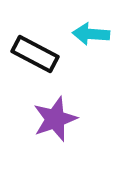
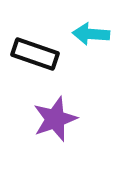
black rectangle: rotated 9 degrees counterclockwise
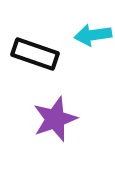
cyan arrow: moved 2 px right, 1 px down; rotated 12 degrees counterclockwise
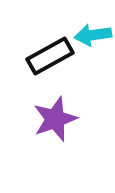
black rectangle: moved 15 px right, 2 px down; rotated 48 degrees counterclockwise
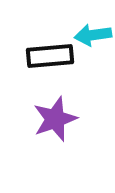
black rectangle: rotated 24 degrees clockwise
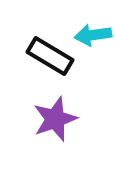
black rectangle: rotated 36 degrees clockwise
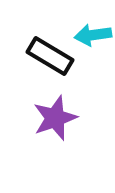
purple star: moved 1 px up
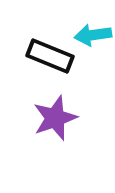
black rectangle: rotated 9 degrees counterclockwise
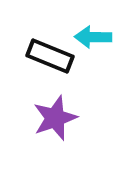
cyan arrow: moved 2 px down; rotated 9 degrees clockwise
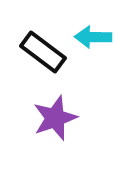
black rectangle: moved 7 px left, 4 px up; rotated 15 degrees clockwise
